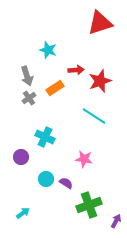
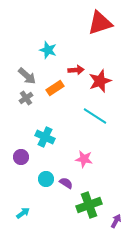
gray arrow: rotated 30 degrees counterclockwise
gray cross: moved 3 px left
cyan line: moved 1 px right
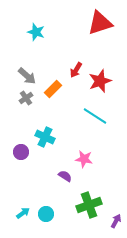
cyan star: moved 12 px left, 18 px up
red arrow: rotated 126 degrees clockwise
orange rectangle: moved 2 px left, 1 px down; rotated 12 degrees counterclockwise
purple circle: moved 5 px up
cyan circle: moved 35 px down
purple semicircle: moved 1 px left, 7 px up
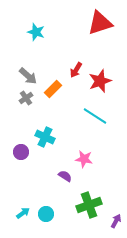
gray arrow: moved 1 px right
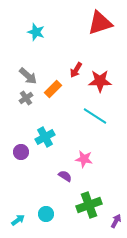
red star: rotated 20 degrees clockwise
cyan cross: rotated 36 degrees clockwise
cyan arrow: moved 5 px left, 7 px down
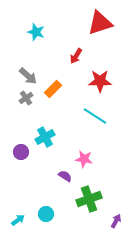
red arrow: moved 14 px up
green cross: moved 6 px up
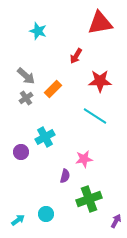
red triangle: rotated 8 degrees clockwise
cyan star: moved 2 px right, 1 px up
gray arrow: moved 2 px left
pink star: rotated 18 degrees counterclockwise
purple semicircle: rotated 72 degrees clockwise
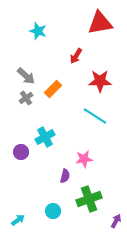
cyan circle: moved 7 px right, 3 px up
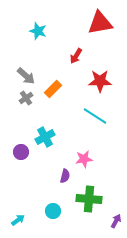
green cross: rotated 25 degrees clockwise
